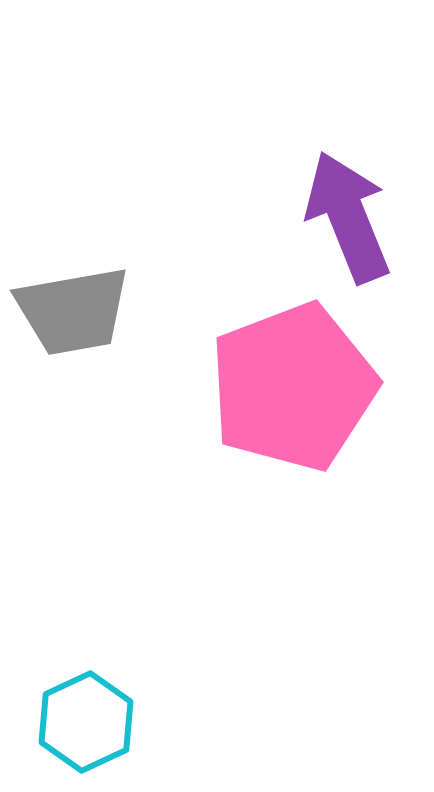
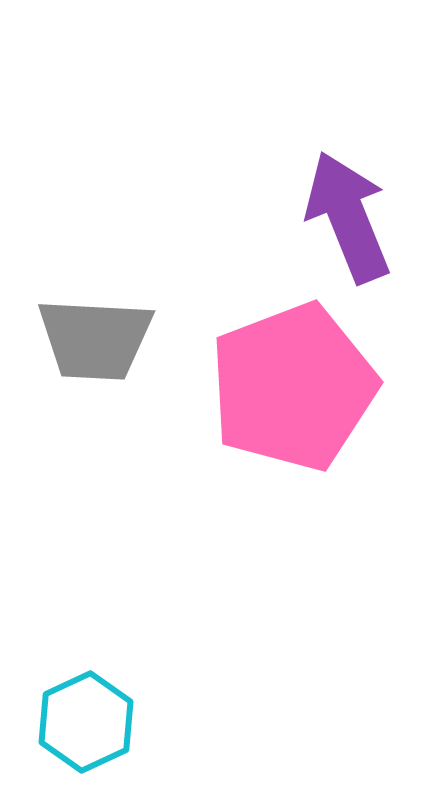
gray trapezoid: moved 22 px right, 28 px down; rotated 13 degrees clockwise
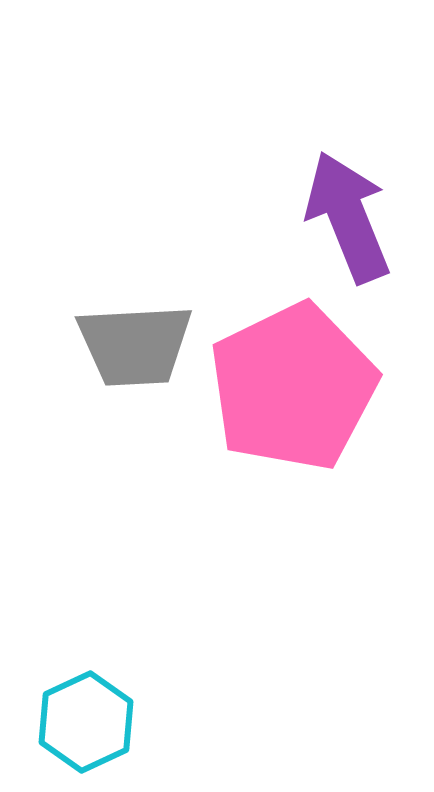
gray trapezoid: moved 40 px right, 6 px down; rotated 6 degrees counterclockwise
pink pentagon: rotated 5 degrees counterclockwise
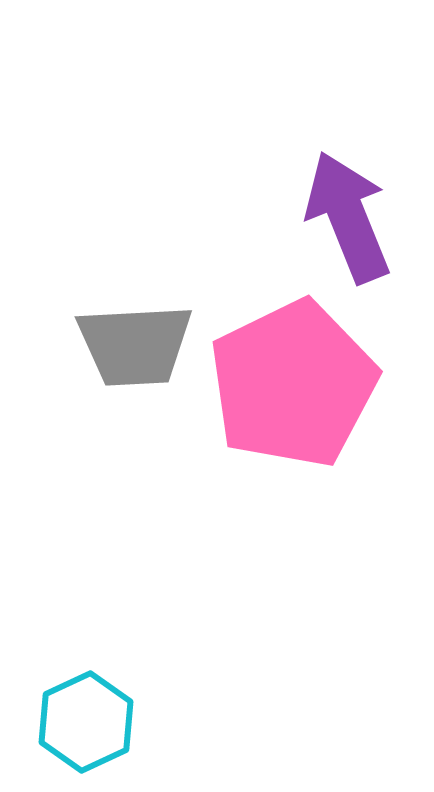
pink pentagon: moved 3 px up
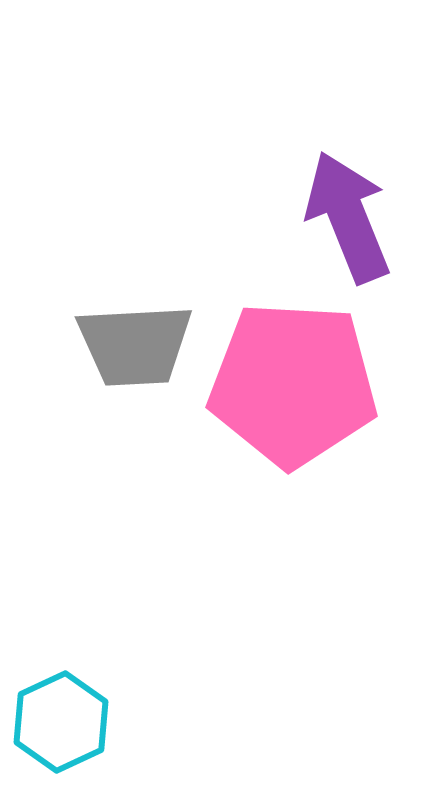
pink pentagon: rotated 29 degrees clockwise
cyan hexagon: moved 25 px left
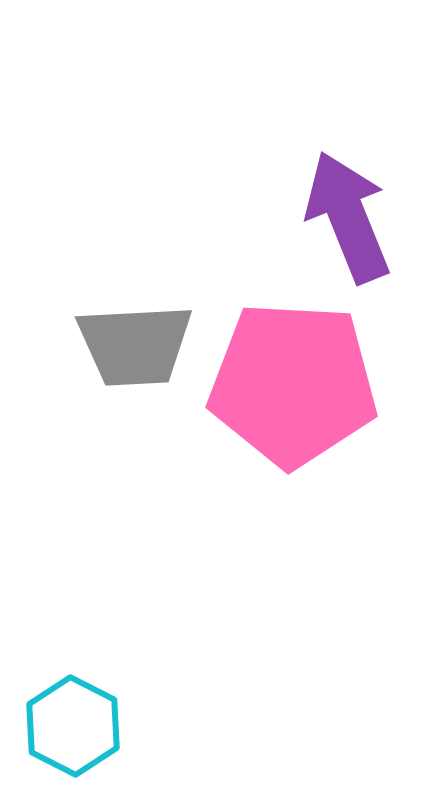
cyan hexagon: moved 12 px right, 4 px down; rotated 8 degrees counterclockwise
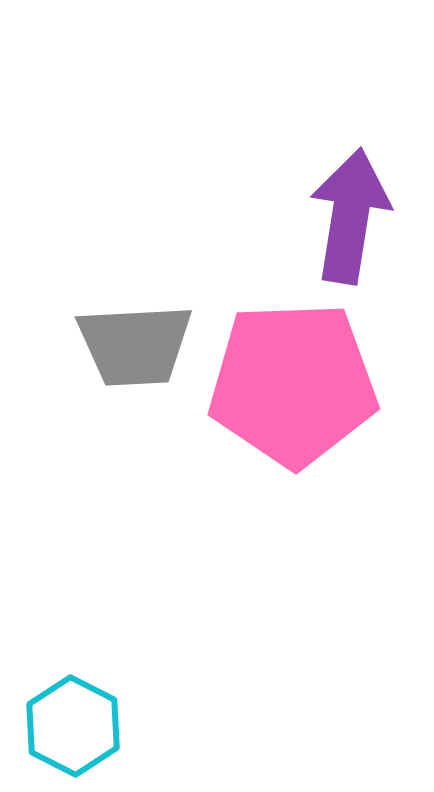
purple arrow: moved 2 px right, 1 px up; rotated 31 degrees clockwise
pink pentagon: rotated 5 degrees counterclockwise
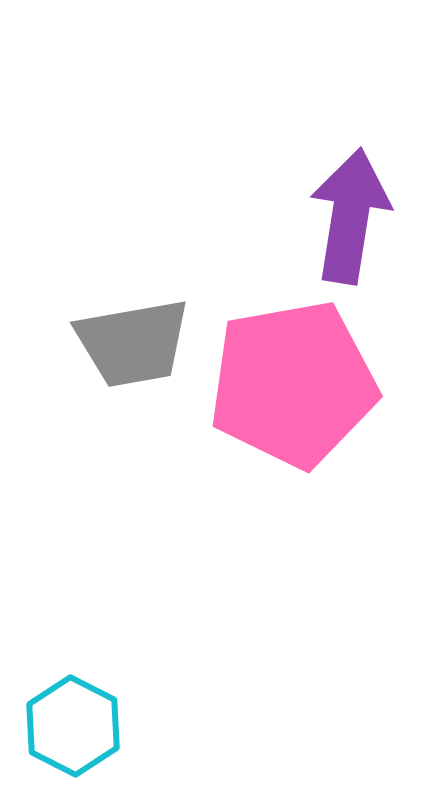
gray trapezoid: moved 2 px left, 2 px up; rotated 7 degrees counterclockwise
pink pentagon: rotated 8 degrees counterclockwise
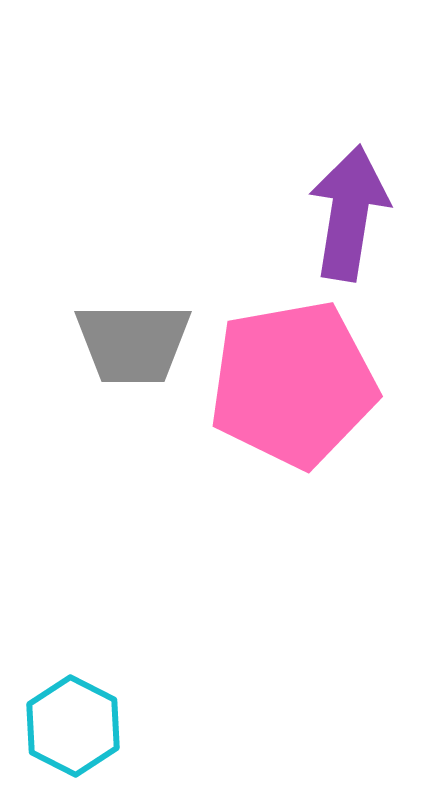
purple arrow: moved 1 px left, 3 px up
gray trapezoid: rotated 10 degrees clockwise
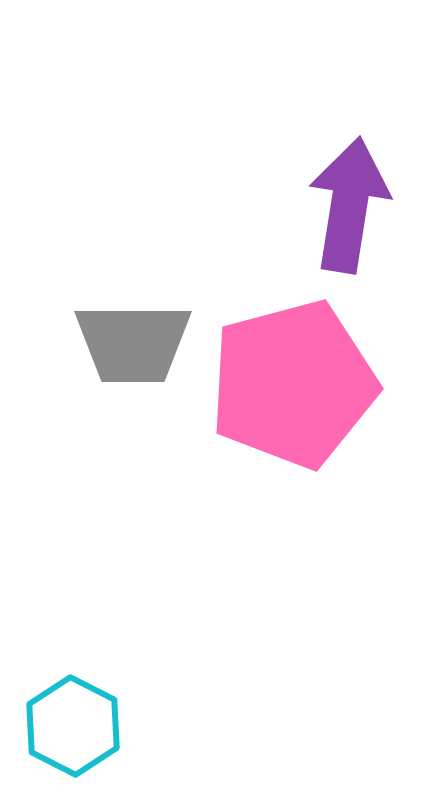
purple arrow: moved 8 px up
pink pentagon: rotated 5 degrees counterclockwise
